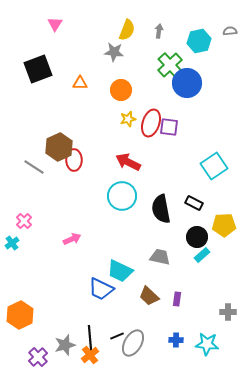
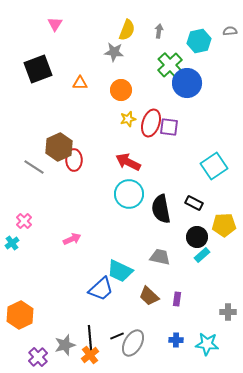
cyan circle at (122, 196): moved 7 px right, 2 px up
blue trapezoid at (101, 289): rotated 68 degrees counterclockwise
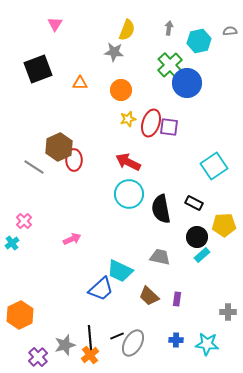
gray arrow at (159, 31): moved 10 px right, 3 px up
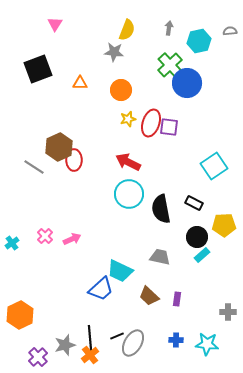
pink cross at (24, 221): moved 21 px right, 15 px down
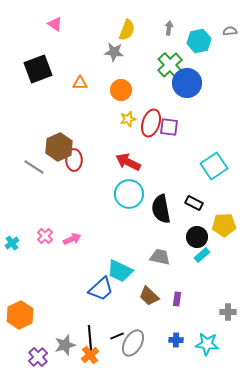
pink triangle at (55, 24): rotated 28 degrees counterclockwise
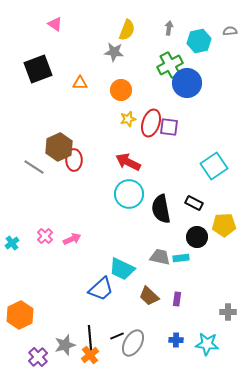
green cross at (170, 65): rotated 15 degrees clockwise
cyan rectangle at (202, 255): moved 21 px left, 3 px down; rotated 35 degrees clockwise
cyan trapezoid at (120, 271): moved 2 px right, 2 px up
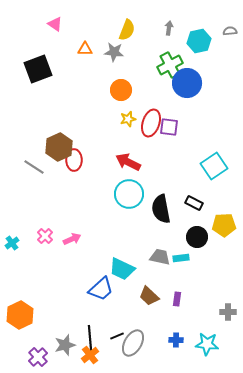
orange triangle at (80, 83): moved 5 px right, 34 px up
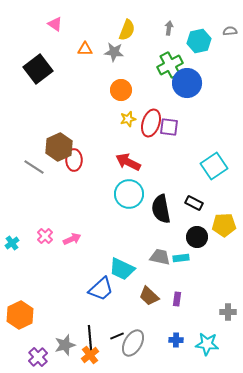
black square at (38, 69): rotated 16 degrees counterclockwise
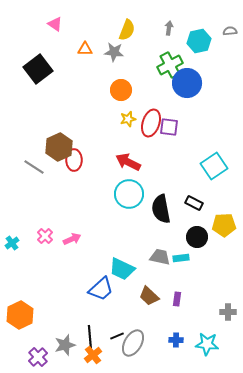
orange cross at (90, 355): moved 3 px right
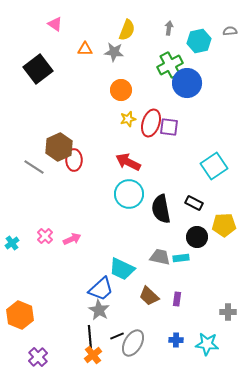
orange hexagon at (20, 315): rotated 12 degrees counterclockwise
gray star at (65, 345): moved 34 px right, 35 px up; rotated 25 degrees counterclockwise
